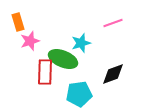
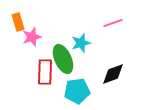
pink star: moved 2 px right, 4 px up
green ellipse: rotated 44 degrees clockwise
cyan pentagon: moved 2 px left, 3 px up
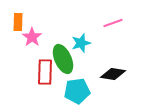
orange rectangle: rotated 18 degrees clockwise
pink star: rotated 18 degrees counterclockwise
black diamond: rotated 30 degrees clockwise
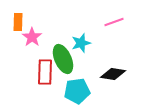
pink line: moved 1 px right, 1 px up
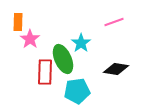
pink star: moved 2 px left, 2 px down
cyan star: rotated 18 degrees counterclockwise
black diamond: moved 3 px right, 5 px up
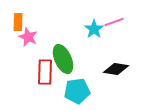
pink star: moved 2 px left, 2 px up; rotated 12 degrees counterclockwise
cyan star: moved 13 px right, 14 px up
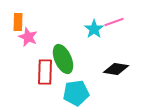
cyan pentagon: moved 1 px left, 2 px down
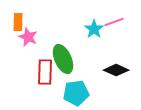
black diamond: moved 1 px down; rotated 15 degrees clockwise
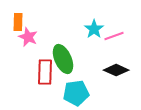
pink line: moved 14 px down
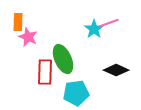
pink line: moved 5 px left, 13 px up
